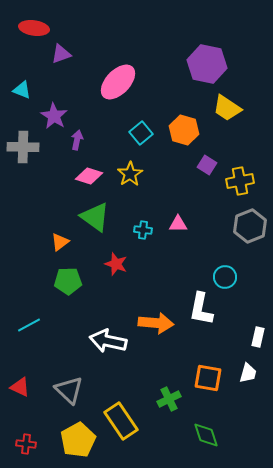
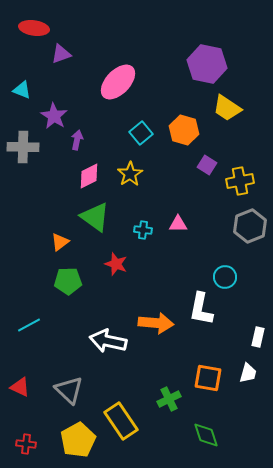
pink diamond: rotated 44 degrees counterclockwise
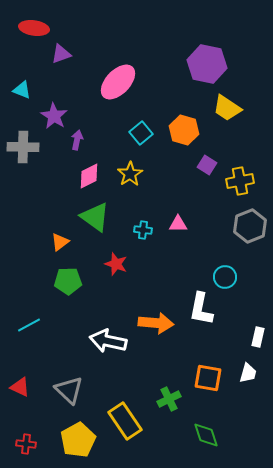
yellow rectangle: moved 4 px right
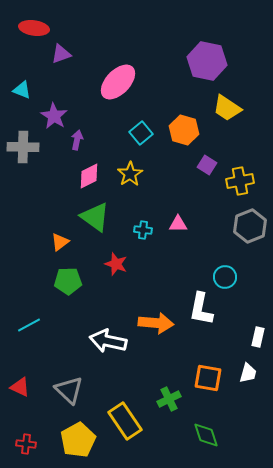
purple hexagon: moved 3 px up
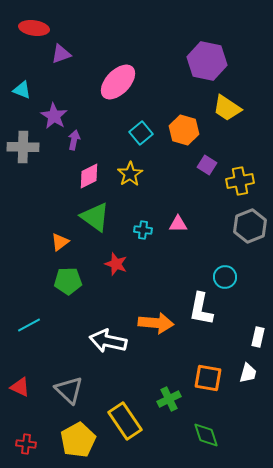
purple arrow: moved 3 px left
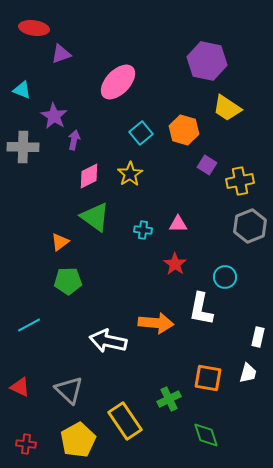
red star: moved 59 px right; rotated 15 degrees clockwise
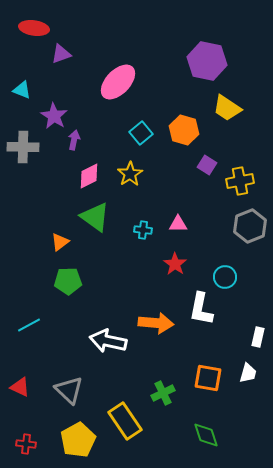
green cross: moved 6 px left, 6 px up
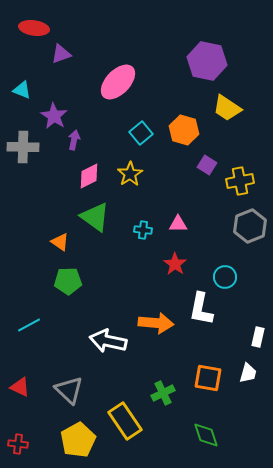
orange triangle: rotated 48 degrees counterclockwise
red cross: moved 8 px left
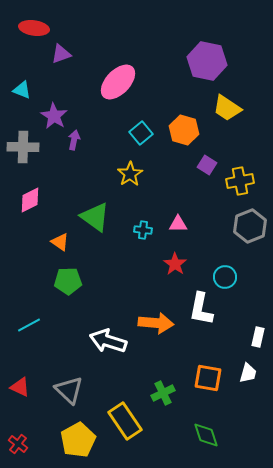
pink diamond: moved 59 px left, 24 px down
white arrow: rotated 6 degrees clockwise
red cross: rotated 30 degrees clockwise
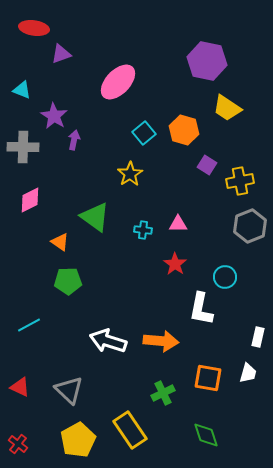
cyan square: moved 3 px right
orange arrow: moved 5 px right, 18 px down
yellow rectangle: moved 5 px right, 9 px down
